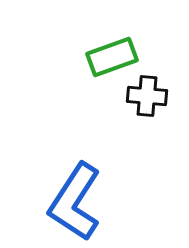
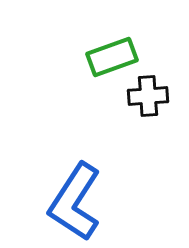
black cross: moved 1 px right; rotated 9 degrees counterclockwise
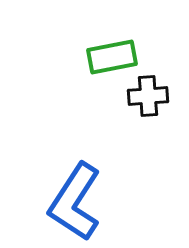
green rectangle: rotated 9 degrees clockwise
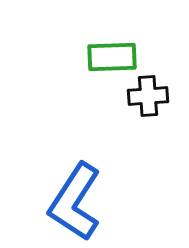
green rectangle: rotated 9 degrees clockwise
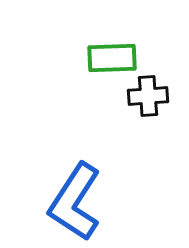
green rectangle: moved 1 px down
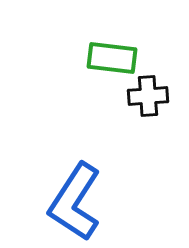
green rectangle: rotated 9 degrees clockwise
